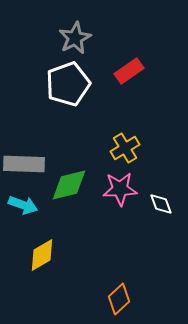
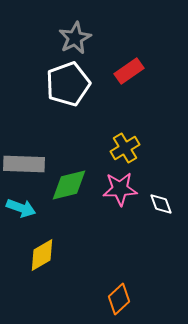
cyan arrow: moved 2 px left, 3 px down
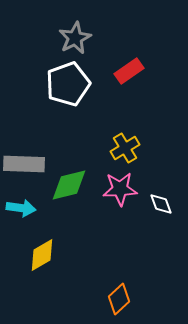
cyan arrow: rotated 12 degrees counterclockwise
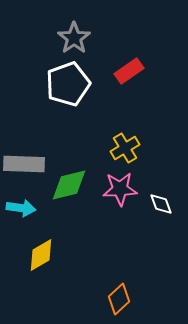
gray star: moved 1 px left; rotated 8 degrees counterclockwise
yellow diamond: moved 1 px left
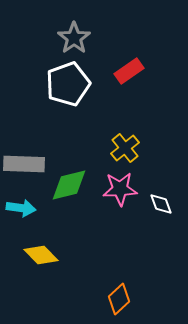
yellow cross: rotated 8 degrees counterclockwise
yellow diamond: rotated 76 degrees clockwise
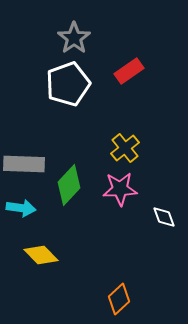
green diamond: rotated 33 degrees counterclockwise
white diamond: moved 3 px right, 13 px down
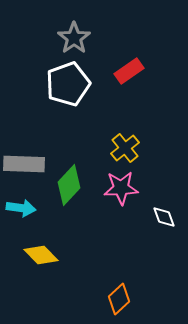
pink star: moved 1 px right, 1 px up
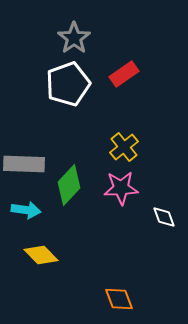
red rectangle: moved 5 px left, 3 px down
yellow cross: moved 1 px left, 1 px up
cyan arrow: moved 5 px right, 2 px down
orange diamond: rotated 68 degrees counterclockwise
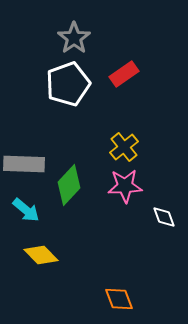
pink star: moved 4 px right, 2 px up
cyan arrow: rotated 32 degrees clockwise
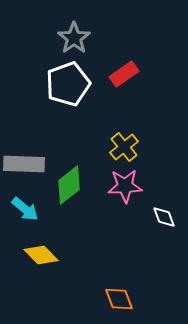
green diamond: rotated 9 degrees clockwise
cyan arrow: moved 1 px left, 1 px up
